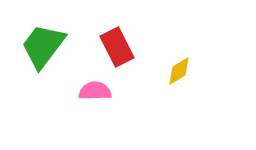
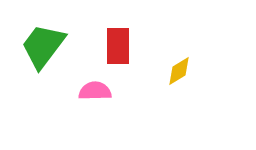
red rectangle: moved 1 px right, 1 px up; rotated 27 degrees clockwise
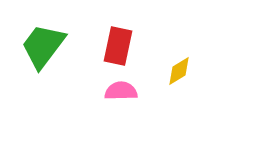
red rectangle: rotated 12 degrees clockwise
pink semicircle: moved 26 px right
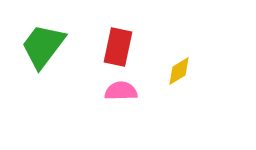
red rectangle: moved 1 px down
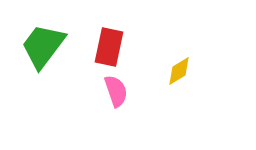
red rectangle: moved 9 px left
pink semicircle: moved 5 px left; rotated 72 degrees clockwise
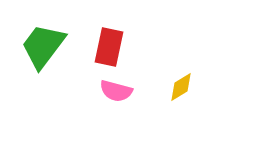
yellow diamond: moved 2 px right, 16 px down
pink semicircle: rotated 124 degrees clockwise
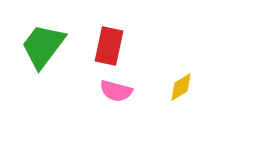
red rectangle: moved 1 px up
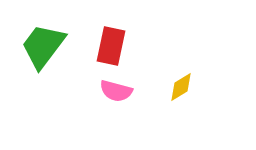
red rectangle: moved 2 px right
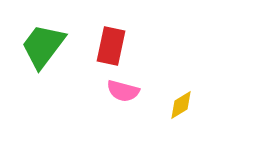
yellow diamond: moved 18 px down
pink semicircle: moved 7 px right
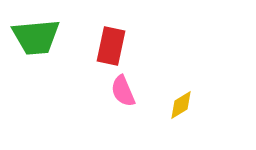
green trapezoid: moved 7 px left, 9 px up; rotated 132 degrees counterclockwise
pink semicircle: rotated 52 degrees clockwise
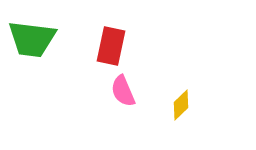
green trapezoid: moved 4 px left, 2 px down; rotated 12 degrees clockwise
yellow diamond: rotated 12 degrees counterclockwise
